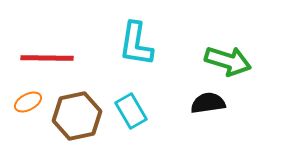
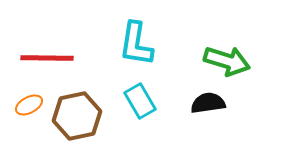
green arrow: moved 1 px left
orange ellipse: moved 1 px right, 3 px down
cyan rectangle: moved 9 px right, 10 px up
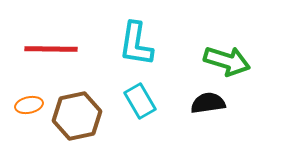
red line: moved 4 px right, 9 px up
orange ellipse: rotated 16 degrees clockwise
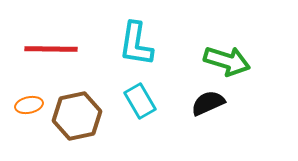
black semicircle: rotated 16 degrees counterclockwise
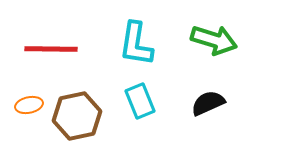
green arrow: moved 13 px left, 21 px up
cyan rectangle: rotated 8 degrees clockwise
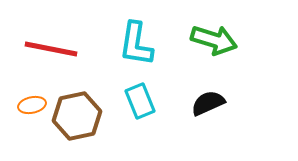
red line: rotated 10 degrees clockwise
orange ellipse: moved 3 px right
